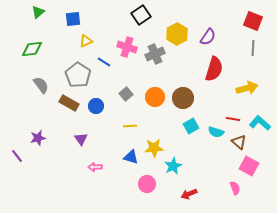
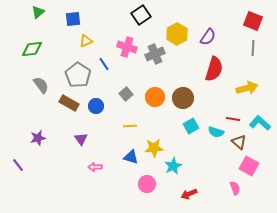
blue line: moved 2 px down; rotated 24 degrees clockwise
purple line: moved 1 px right, 9 px down
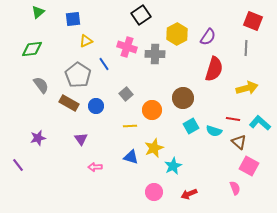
gray line: moved 7 px left
gray cross: rotated 24 degrees clockwise
orange circle: moved 3 px left, 13 px down
cyan semicircle: moved 2 px left, 1 px up
yellow star: rotated 18 degrees counterclockwise
pink circle: moved 7 px right, 8 px down
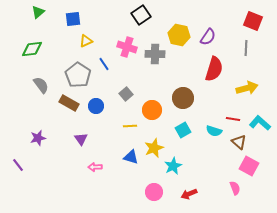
yellow hexagon: moved 2 px right, 1 px down; rotated 20 degrees counterclockwise
cyan square: moved 8 px left, 4 px down
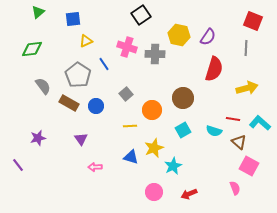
gray semicircle: moved 2 px right, 1 px down
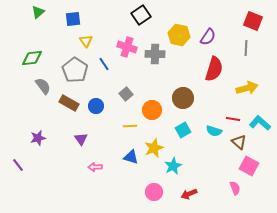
yellow triangle: rotated 40 degrees counterclockwise
green diamond: moved 9 px down
gray pentagon: moved 3 px left, 5 px up
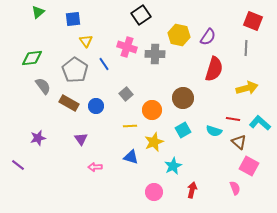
yellow star: moved 6 px up
purple line: rotated 16 degrees counterclockwise
red arrow: moved 3 px right, 4 px up; rotated 126 degrees clockwise
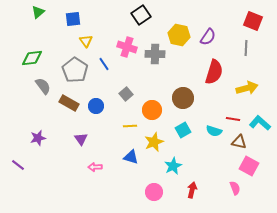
red semicircle: moved 3 px down
brown triangle: rotated 28 degrees counterclockwise
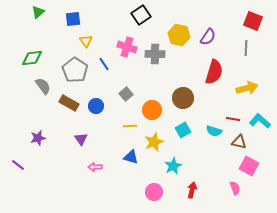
cyan L-shape: moved 2 px up
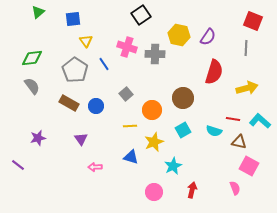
gray semicircle: moved 11 px left
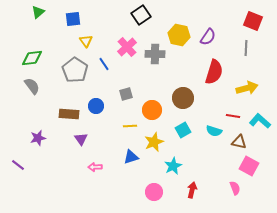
pink cross: rotated 30 degrees clockwise
gray square: rotated 24 degrees clockwise
brown rectangle: moved 11 px down; rotated 24 degrees counterclockwise
red line: moved 3 px up
blue triangle: rotated 35 degrees counterclockwise
